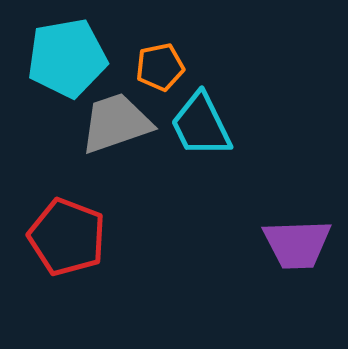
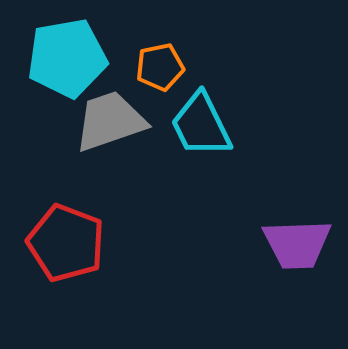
gray trapezoid: moved 6 px left, 2 px up
red pentagon: moved 1 px left, 6 px down
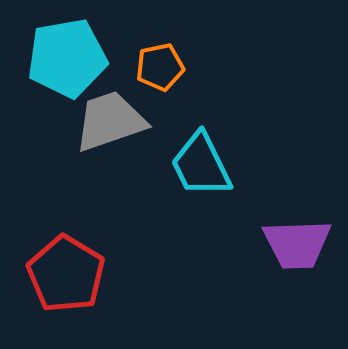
cyan trapezoid: moved 40 px down
red pentagon: moved 31 px down; rotated 10 degrees clockwise
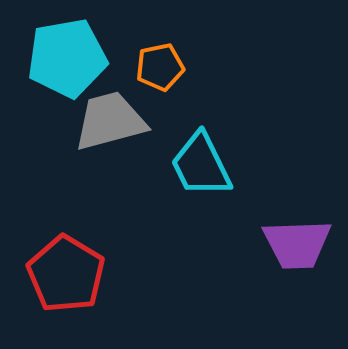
gray trapezoid: rotated 4 degrees clockwise
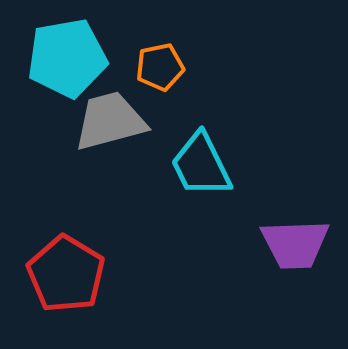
purple trapezoid: moved 2 px left
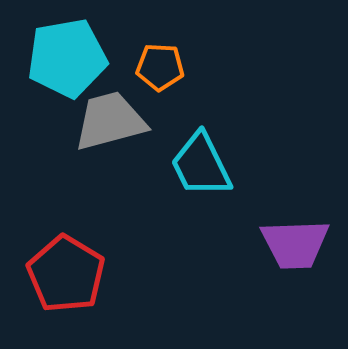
orange pentagon: rotated 15 degrees clockwise
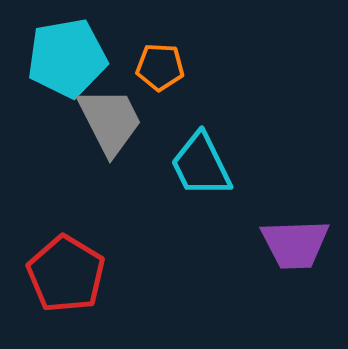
gray trapezoid: rotated 78 degrees clockwise
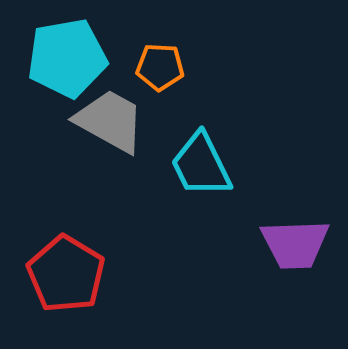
gray trapezoid: rotated 34 degrees counterclockwise
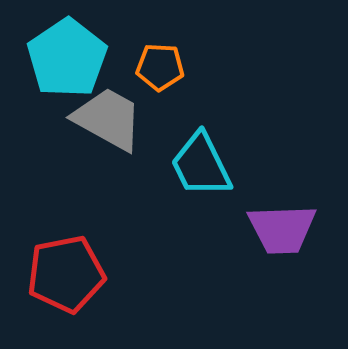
cyan pentagon: rotated 24 degrees counterclockwise
gray trapezoid: moved 2 px left, 2 px up
purple trapezoid: moved 13 px left, 15 px up
red pentagon: rotated 30 degrees clockwise
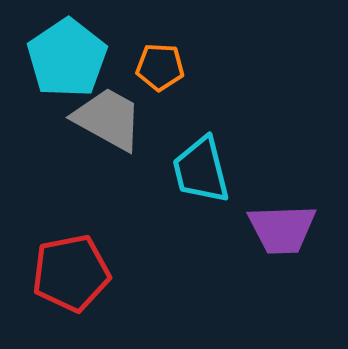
cyan trapezoid: moved 5 px down; rotated 12 degrees clockwise
red pentagon: moved 5 px right, 1 px up
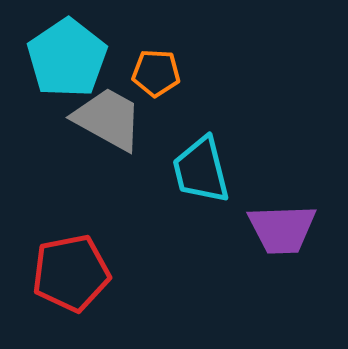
orange pentagon: moved 4 px left, 6 px down
